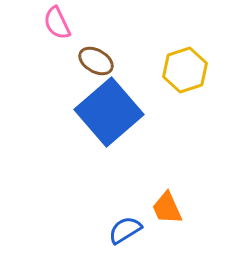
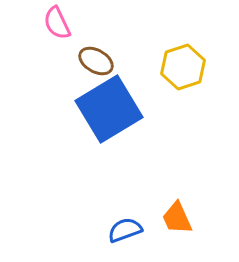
yellow hexagon: moved 2 px left, 3 px up
blue square: moved 3 px up; rotated 10 degrees clockwise
orange trapezoid: moved 10 px right, 10 px down
blue semicircle: rotated 12 degrees clockwise
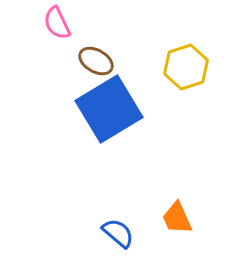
yellow hexagon: moved 3 px right
blue semicircle: moved 7 px left, 3 px down; rotated 60 degrees clockwise
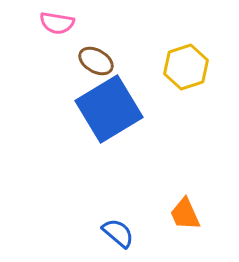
pink semicircle: rotated 56 degrees counterclockwise
orange trapezoid: moved 8 px right, 4 px up
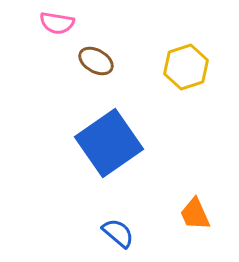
blue square: moved 34 px down; rotated 4 degrees counterclockwise
orange trapezoid: moved 10 px right
